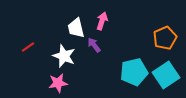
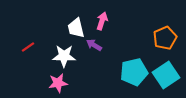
purple arrow: rotated 21 degrees counterclockwise
white star: rotated 20 degrees counterclockwise
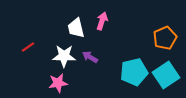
purple arrow: moved 4 px left, 12 px down
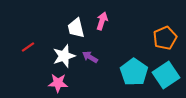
white star: rotated 20 degrees counterclockwise
cyan pentagon: rotated 24 degrees counterclockwise
pink star: rotated 12 degrees clockwise
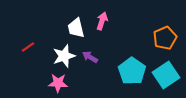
cyan pentagon: moved 2 px left, 1 px up
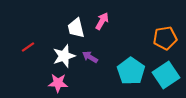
pink arrow: rotated 12 degrees clockwise
orange pentagon: rotated 15 degrees clockwise
cyan pentagon: moved 1 px left
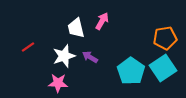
cyan square: moved 3 px left, 7 px up
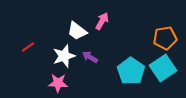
white trapezoid: moved 1 px right, 3 px down; rotated 40 degrees counterclockwise
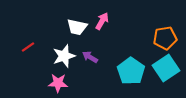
white trapezoid: moved 4 px up; rotated 25 degrees counterclockwise
cyan square: moved 3 px right
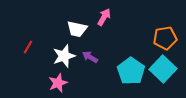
pink arrow: moved 2 px right, 4 px up
white trapezoid: moved 2 px down
red line: rotated 24 degrees counterclockwise
cyan square: moved 3 px left, 1 px down; rotated 12 degrees counterclockwise
pink star: rotated 24 degrees counterclockwise
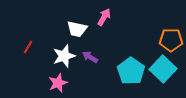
orange pentagon: moved 6 px right, 2 px down; rotated 10 degrees clockwise
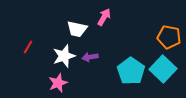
orange pentagon: moved 2 px left, 3 px up; rotated 10 degrees clockwise
purple arrow: rotated 42 degrees counterclockwise
